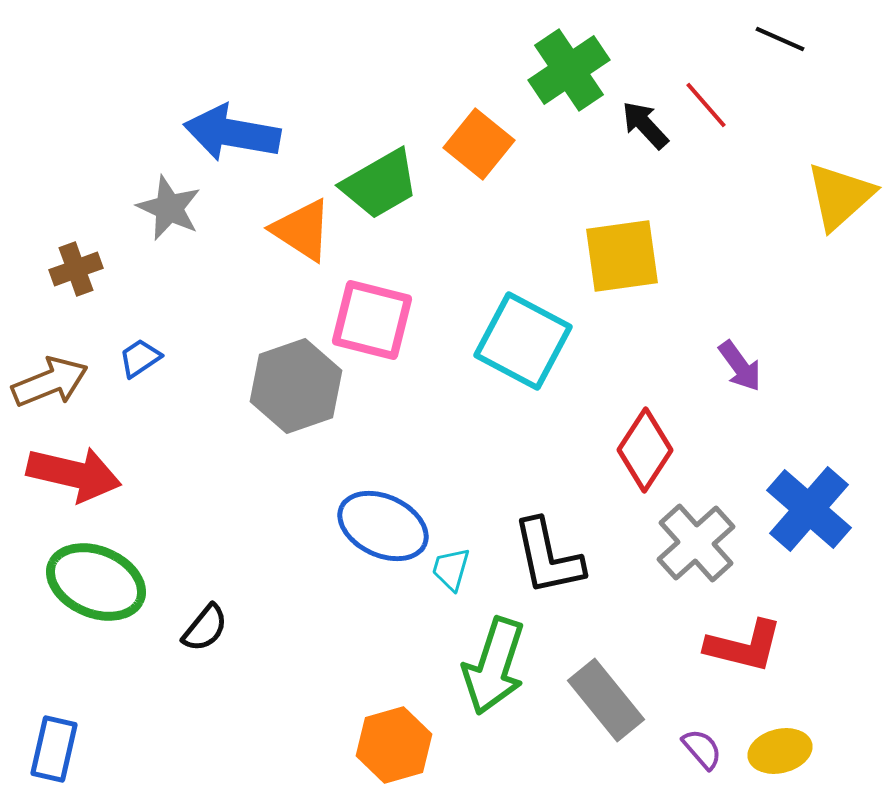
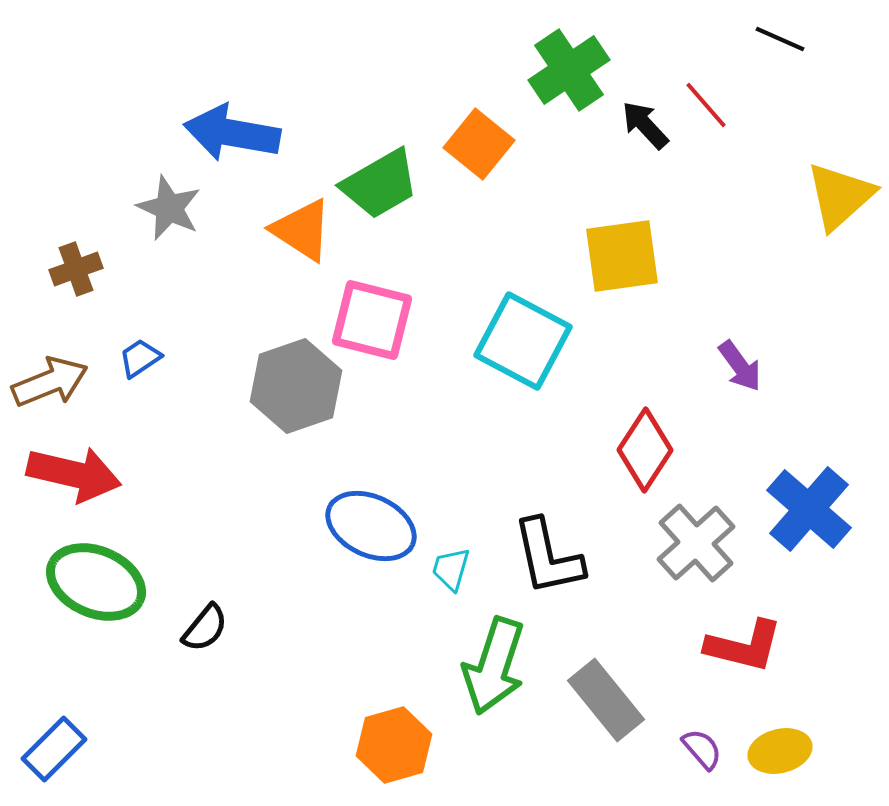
blue ellipse: moved 12 px left
blue rectangle: rotated 32 degrees clockwise
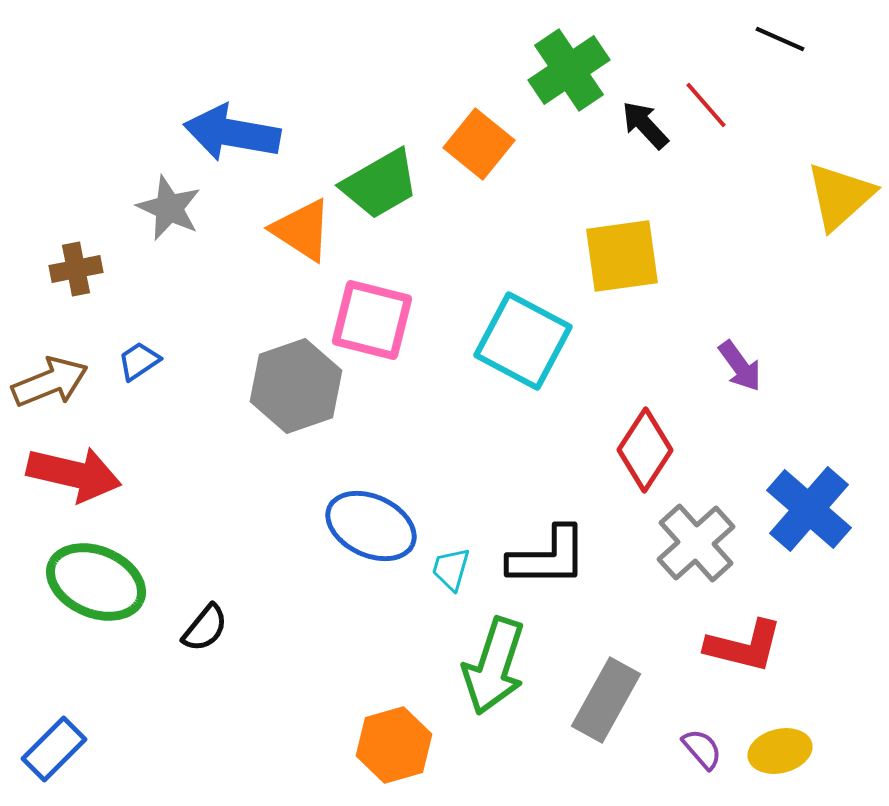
brown cross: rotated 9 degrees clockwise
blue trapezoid: moved 1 px left, 3 px down
black L-shape: rotated 78 degrees counterclockwise
gray rectangle: rotated 68 degrees clockwise
